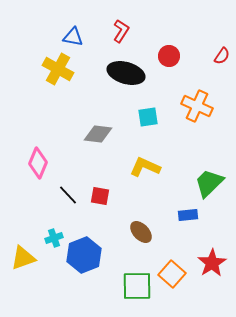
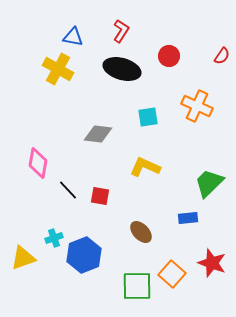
black ellipse: moved 4 px left, 4 px up
pink diamond: rotated 12 degrees counterclockwise
black line: moved 5 px up
blue rectangle: moved 3 px down
red star: rotated 20 degrees counterclockwise
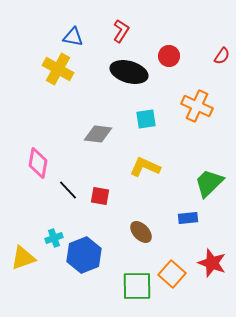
black ellipse: moved 7 px right, 3 px down
cyan square: moved 2 px left, 2 px down
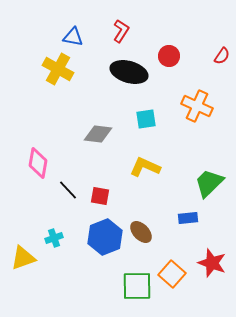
blue hexagon: moved 21 px right, 18 px up
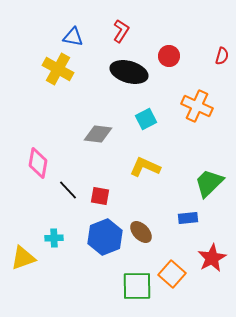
red semicircle: rotated 18 degrees counterclockwise
cyan square: rotated 20 degrees counterclockwise
cyan cross: rotated 18 degrees clockwise
red star: moved 5 px up; rotated 24 degrees clockwise
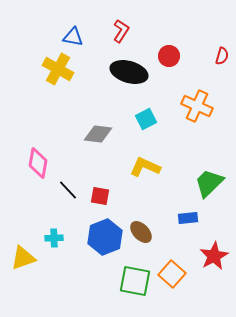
red star: moved 2 px right, 2 px up
green square: moved 2 px left, 5 px up; rotated 12 degrees clockwise
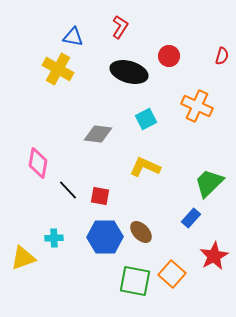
red L-shape: moved 1 px left, 4 px up
blue rectangle: moved 3 px right; rotated 42 degrees counterclockwise
blue hexagon: rotated 20 degrees clockwise
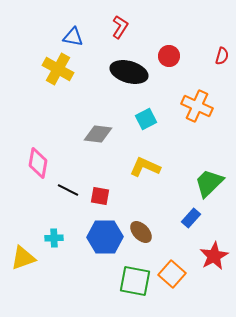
black line: rotated 20 degrees counterclockwise
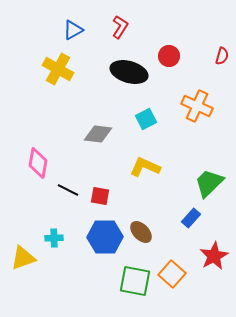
blue triangle: moved 7 px up; rotated 40 degrees counterclockwise
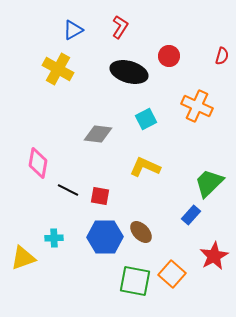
blue rectangle: moved 3 px up
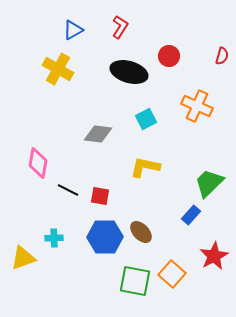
yellow L-shape: rotated 12 degrees counterclockwise
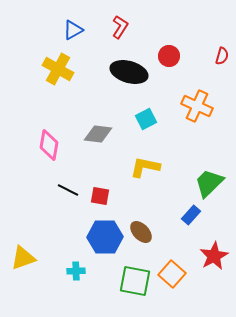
pink diamond: moved 11 px right, 18 px up
cyan cross: moved 22 px right, 33 px down
